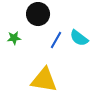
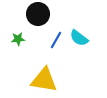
green star: moved 4 px right, 1 px down
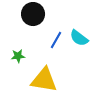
black circle: moved 5 px left
green star: moved 17 px down
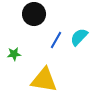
black circle: moved 1 px right
cyan semicircle: moved 1 px up; rotated 96 degrees clockwise
green star: moved 4 px left, 2 px up
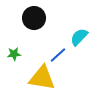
black circle: moved 4 px down
blue line: moved 2 px right, 15 px down; rotated 18 degrees clockwise
yellow triangle: moved 2 px left, 2 px up
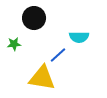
cyan semicircle: rotated 132 degrees counterclockwise
green star: moved 10 px up
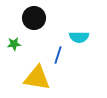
blue line: rotated 30 degrees counterclockwise
yellow triangle: moved 5 px left
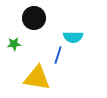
cyan semicircle: moved 6 px left
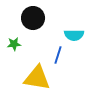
black circle: moved 1 px left
cyan semicircle: moved 1 px right, 2 px up
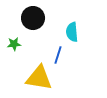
cyan semicircle: moved 2 px left, 3 px up; rotated 84 degrees clockwise
yellow triangle: moved 2 px right
